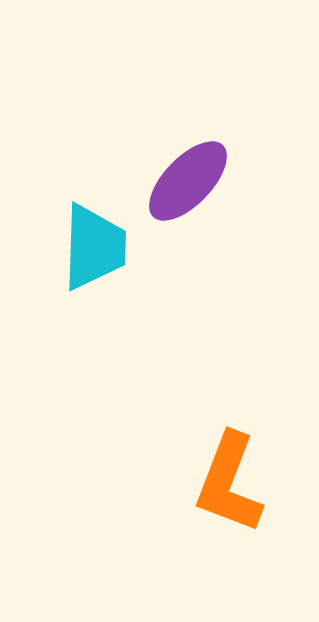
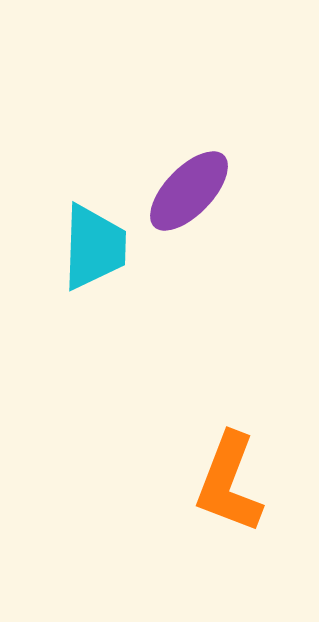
purple ellipse: moved 1 px right, 10 px down
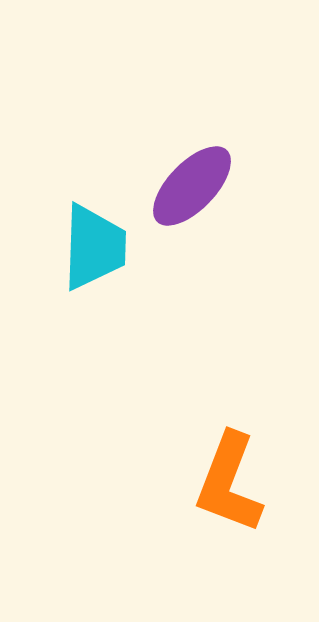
purple ellipse: moved 3 px right, 5 px up
